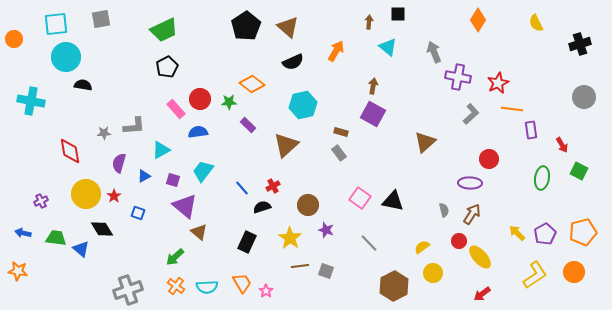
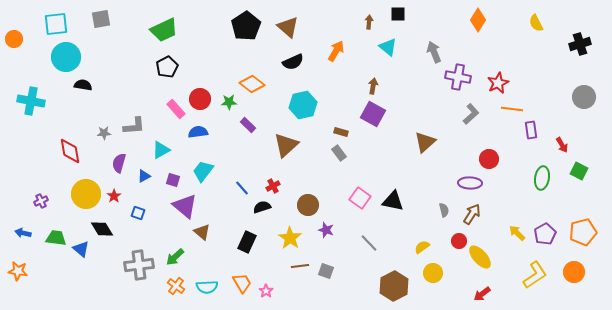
brown triangle at (199, 232): moved 3 px right
gray cross at (128, 290): moved 11 px right, 25 px up; rotated 12 degrees clockwise
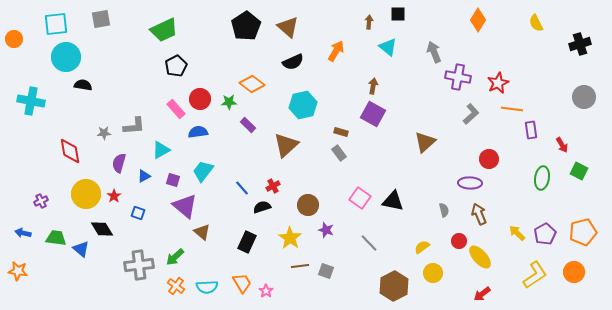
black pentagon at (167, 67): moved 9 px right, 1 px up
brown arrow at (472, 214): moved 7 px right; rotated 55 degrees counterclockwise
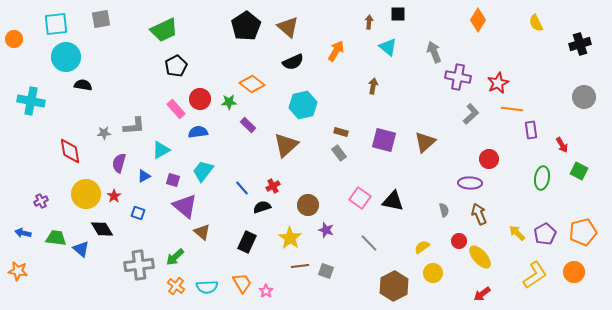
purple square at (373, 114): moved 11 px right, 26 px down; rotated 15 degrees counterclockwise
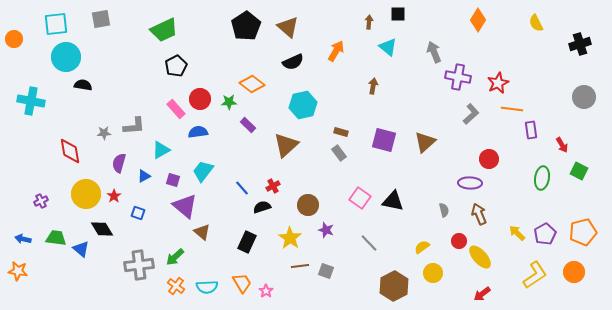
blue arrow at (23, 233): moved 6 px down
